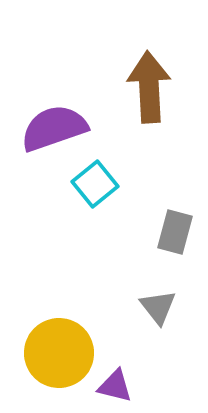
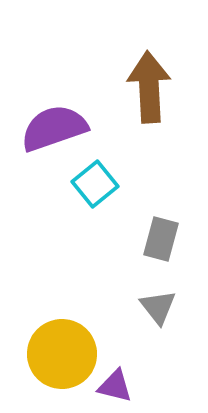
gray rectangle: moved 14 px left, 7 px down
yellow circle: moved 3 px right, 1 px down
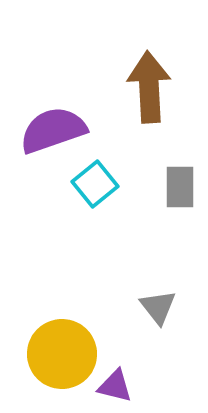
purple semicircle: moved 1 px left, 2 px down
gray rectangle: moved 19 px right, 52 px up; rotated 15 degrees counterclockwise
